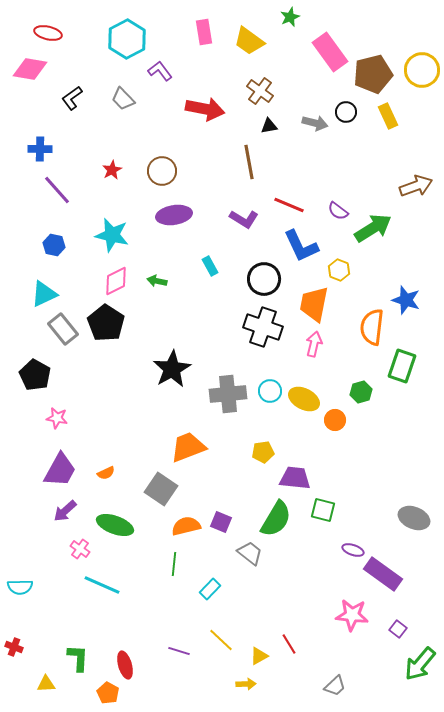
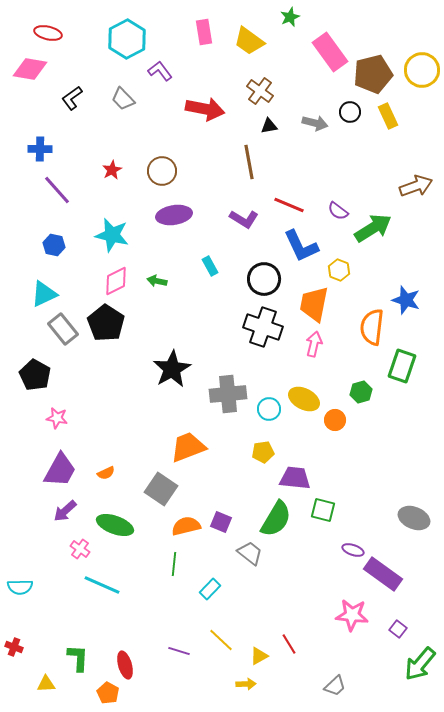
black circle at (346, 112): moved 4 px right
cyan circle at (270, 391): moved 1 px left, 18 px down
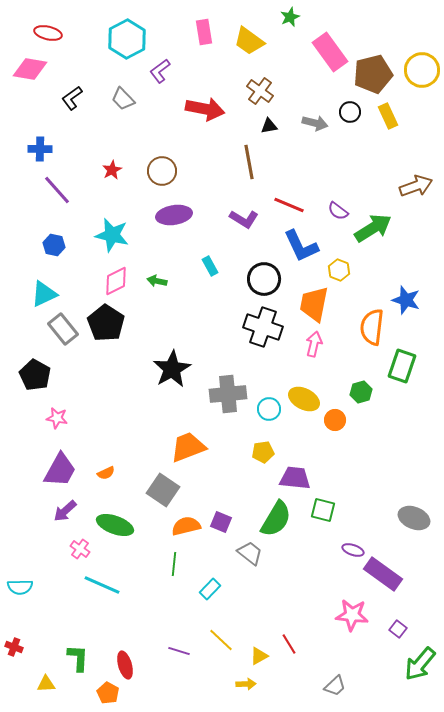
purple L-shape at (160, 71): rotated 90 degrees counterclockwise
gray square at (161, 489): moved 2 px right, 1 px down
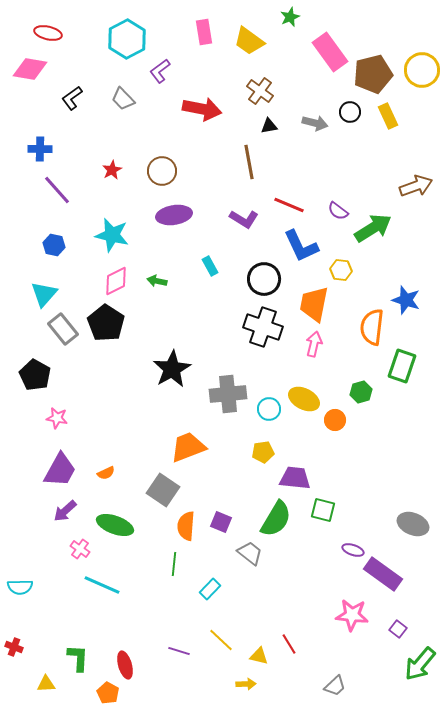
red arrow at (205, 109): moved 3 px left
yellow hexagon at (339, 270): moved 2 px right; rotated 15 degrees counterclockwise
cyan triangle at (44, 294): rotated 24 degrees counterclockwise
gray ellipse at (414, 518): moved 1 px left, 6 px down
orange semicircle at (186, 526): rotated 72 degrees counterclockwise
yellow triangle at (259, 656): rotated 42 degrees clockwise
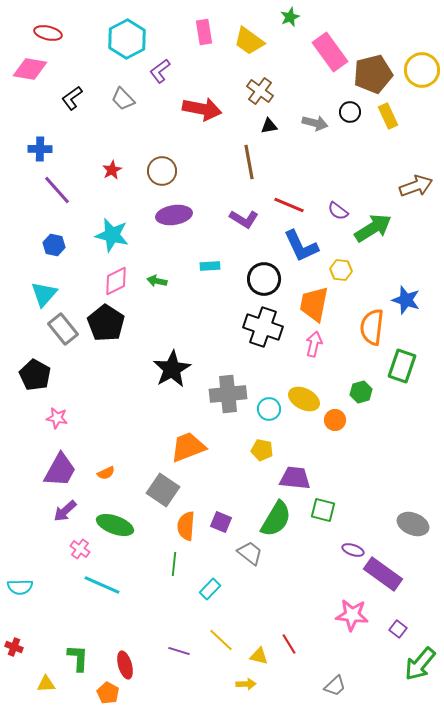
cyan rectangle at (210, 266): rotated 66 degrees counterclockwise
yellow pentagon at (263, 452): moved 1 px left, 2 px up; rotated 20 degrees clockwise
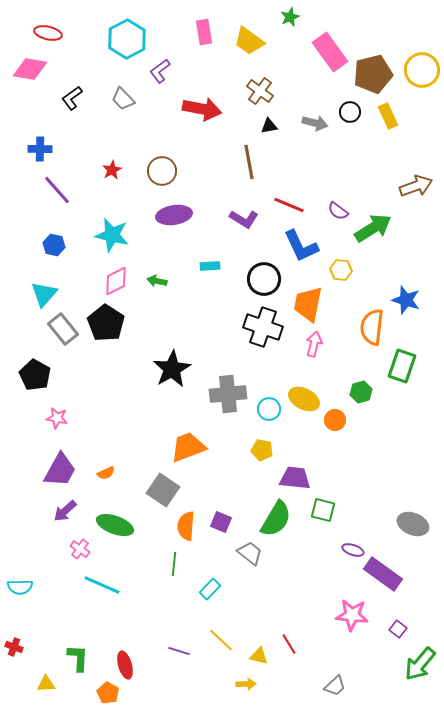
orange trapezoid at (314, 304): moved 6 px left
